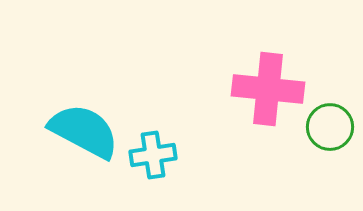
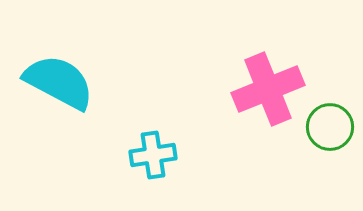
pink cross: rotated 28 degrees counterclockwise
cyan semicircle: moved 25 px left, 49 px up
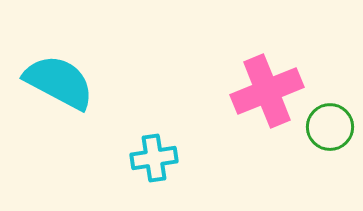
pink cross: moved 1 px left, 2 px down
cyan cross: moved 1 px right, 3 px down
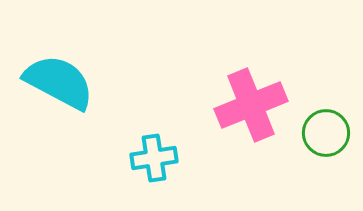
pink cross: moved 16 px left, 14 px down
green circle: moved 4 px left, 6 px down
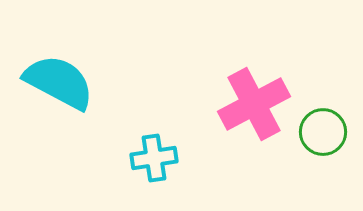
pink cross: moved 3 px right, 1 px up; rotated 6 degrees counterclockwise
green circle: moved 3 px left, 1 px up
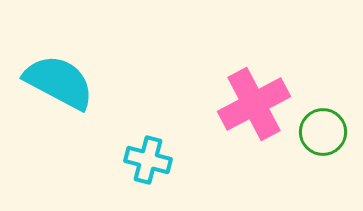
cyan cross: moved 6 px left, 2 px down; rotated 24 degrees clockwise
